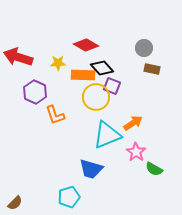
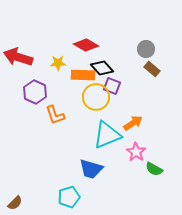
gray circle: moved 2 px right, 1 px down
brown rectangle: rotated 28 degrees clockwise
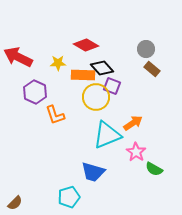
red arrow: rotated 8 degrees clockwise
blue trapezoid: moved 2 px right, 3 px down
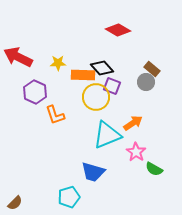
red diamond: moved 32 px right, 15 px up
gray circle: moved 33 px down
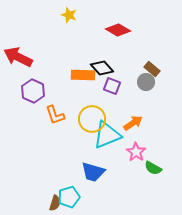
yellow star: moved 11 px right, 48 px up; rotated 21 degrees clockwise
purple hexagon: moved 2 px left, 1 px up
yellow circle: moved 4 px left, 22 px down
green semicircle: moved 1 px left, 1 px up
brown semicircle: moved 40 px right; rotated 28 degrees counterclockwise
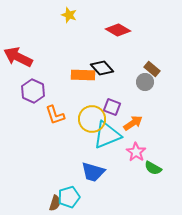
gray circle: moved 1 px left
purple square: moved 21 px down
